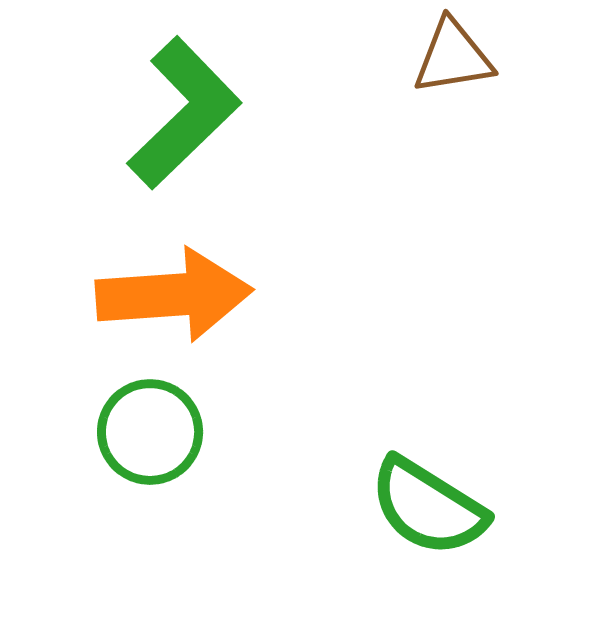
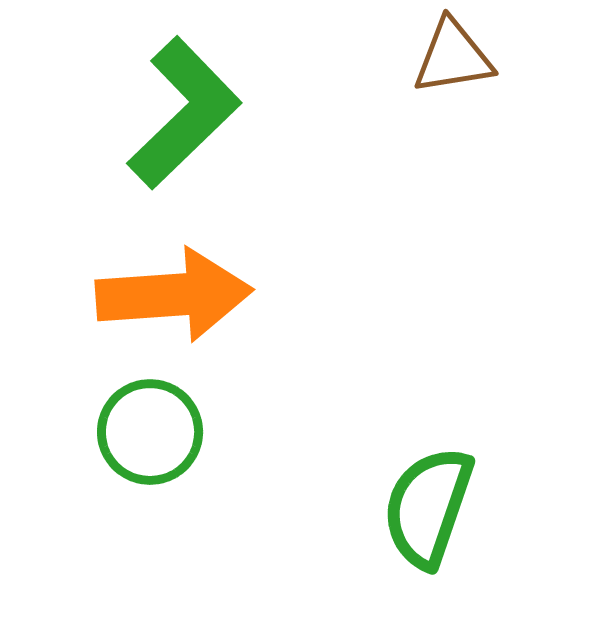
green semicircle: rotated 77 degrees clockwise
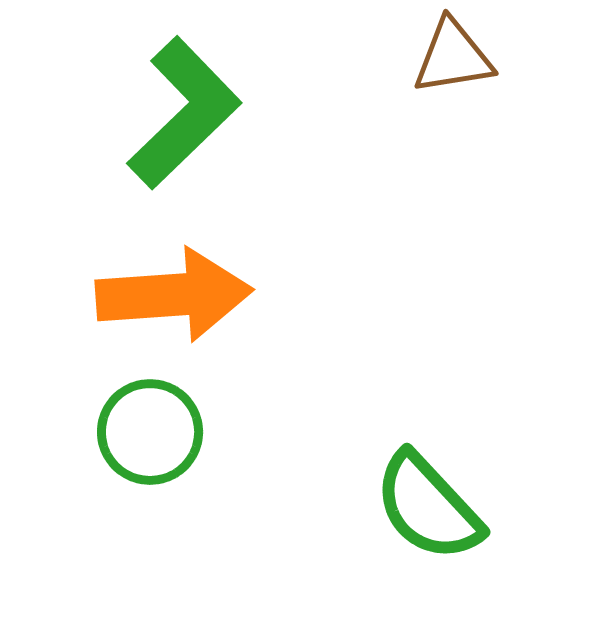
green semicircle: rotated 62 degrees counterclockwise
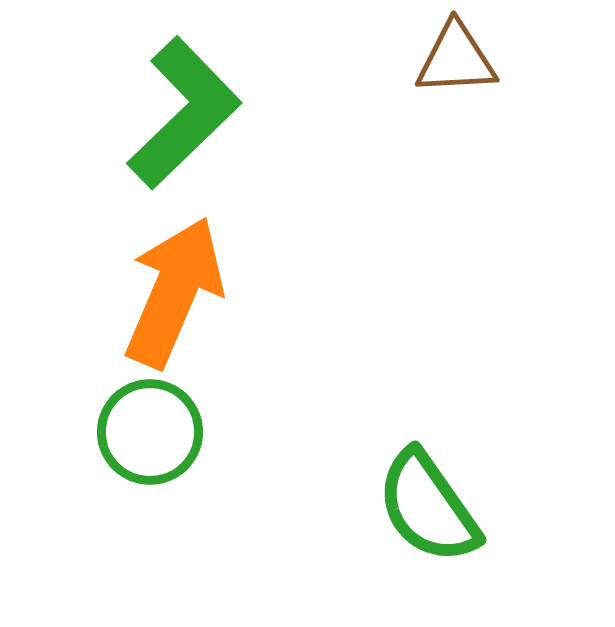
brown triangle: moved 3 px right, 2 px down; rotated 6 degrees clockwise
orange arrow: moved 3 px up; rotated 63 degrees counterclockwise
green semicircle: rotated 8 degrees clockwise
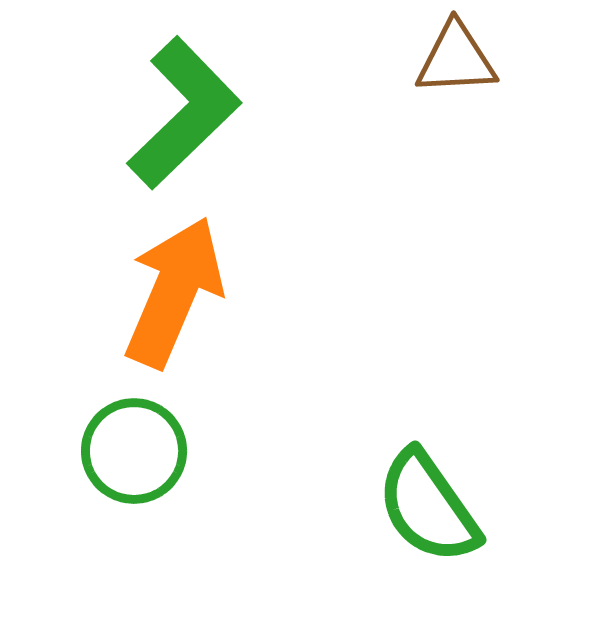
green circle: moved 16 px left, 19 px down
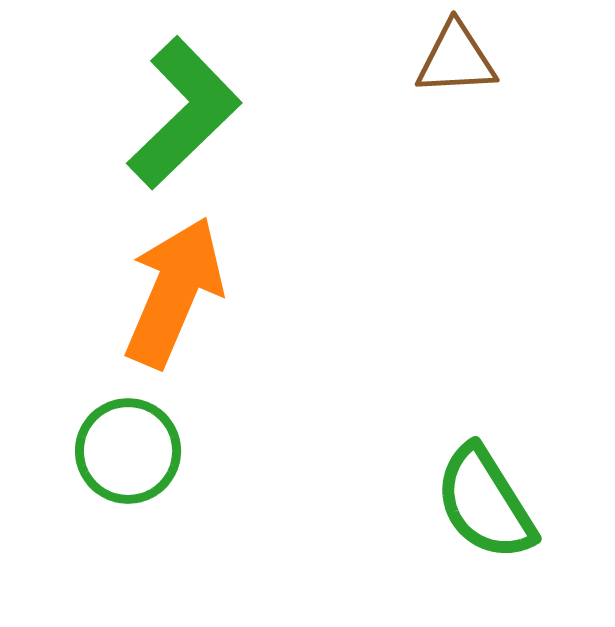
green circle: moved 6 px left
green semicircle: moved 57 px right, 4 px up; rotated 3 degrees clockwise
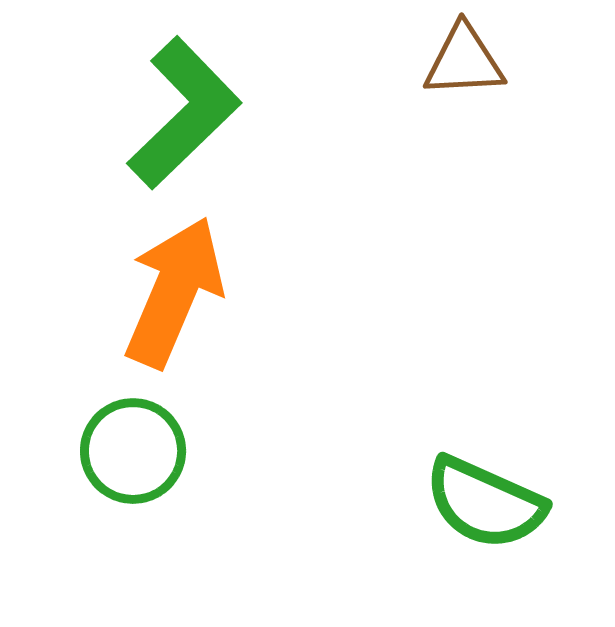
brown triangle: moved 8 px right, 2 px down
green circle: moved 5 px right
green semicircle: rotated 34 degrees counterclockwise
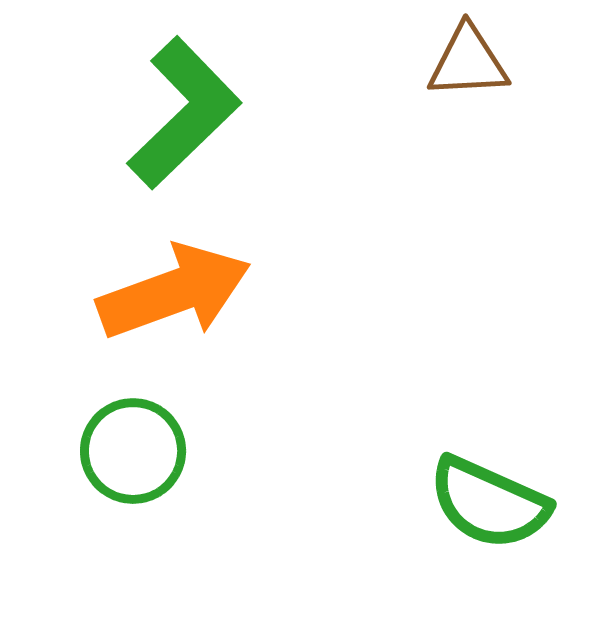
brown triangle: moved 4 px right, 1 px down
orange arrow: rotated 47 degrees clockwise
green semicircle: moved 4 px right
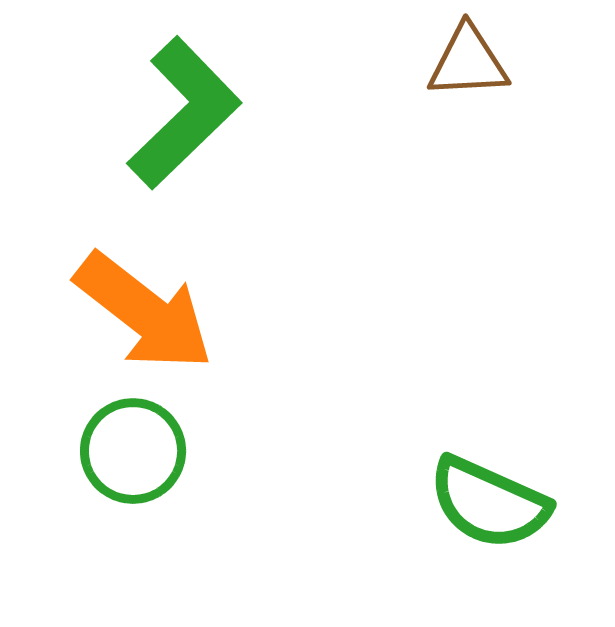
orange arrow: moved 30 px left, 20 px down; rotated 58 degrees clockwise
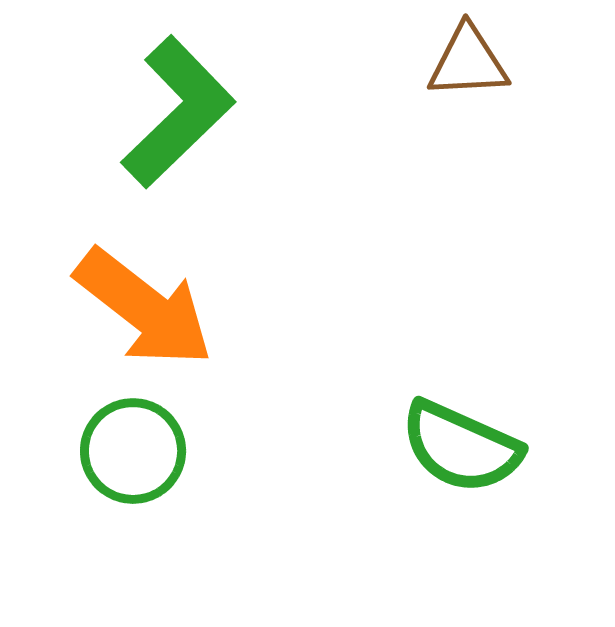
green L-shape: moved 6 px left, 1 px up
orange arrow: moved 4 px up
green semicircle: moved 28 px left, 56 px up
